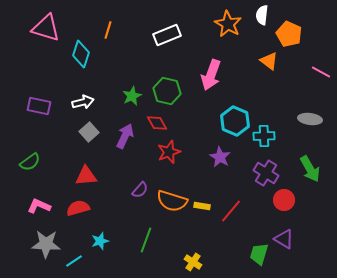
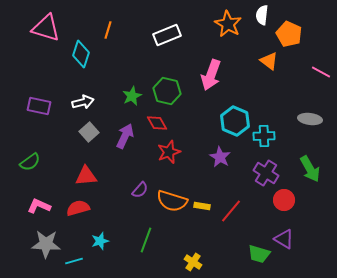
green trapezoid: rotated 90 degrees counterclockwise
cyan line: rotated 18 degrees clockwise
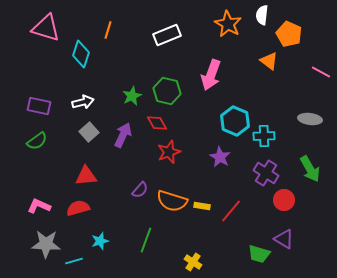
purple arrow: moved 2 px left, 1 px up
green semicircle: moved 7 px right, 21 px up
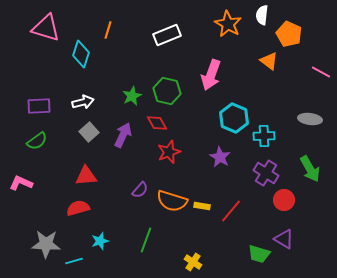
purple rectangle: rotated 15 degrees counterclockwise
cyan hexagon: moved 1 px left, 3 px up
pink L-shape: moved 18 px left, 23 px up
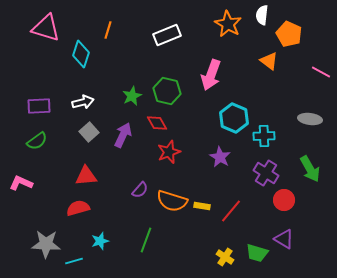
green trapezoid: moved 2 px left, 1 px up
yellow cross: moved 32 px right, 5 px up
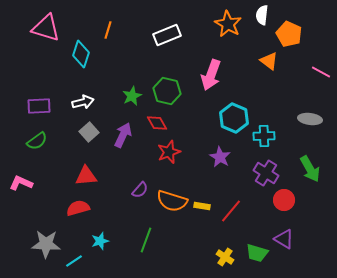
cyan line: rotated 18 degrees counterclockwise
